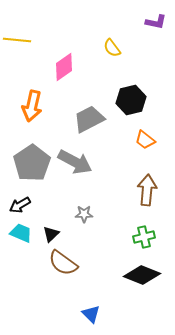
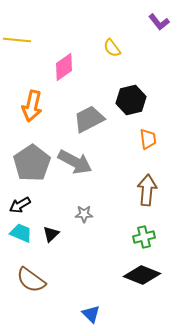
purple L-shape: moved 3 px right; rotated 40 degrees clockwise
orange trapezoid: moved 3 px right, 1 px up; rotated 135 degrees counterclockwise
brown semicircle: moved 32 px left, 17 px down
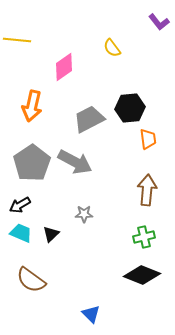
black hexagon: moved 1 px left, 8 px down; rotated 8 degrees clockwise
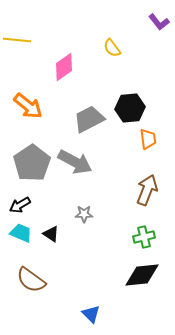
orange arrow: moved 4 px left; rotated 64 degrees counterclockwise
brown arrow: rotated 16 degrees clockwise
black triangle: rotated 42 degrees counterclockwise
black diamond: rotated 27 degrees counterclockwise
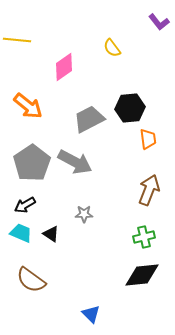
brown arrow: moved 2 px right
black arrow: moved 5 px right
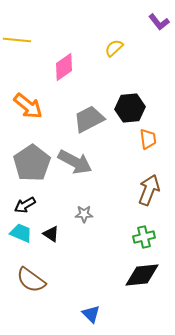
yellow semicircle: moved 2 px right; rotated 84 degrees clockwise
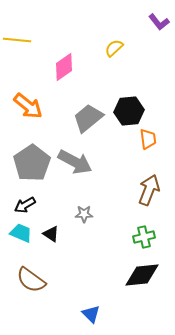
black hexagon: moved 1 px left, 3 px down
gray trapezoid: moved 1 px left, 1 px up; rotated 12 degrees counterclockwise
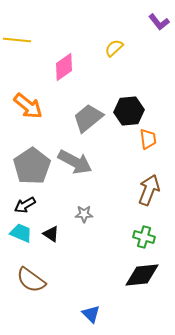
gray pentagon: moved 3 px down
green cross: rotated 30 degrees clockwise
